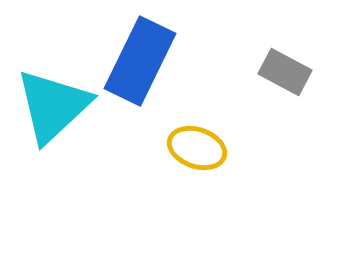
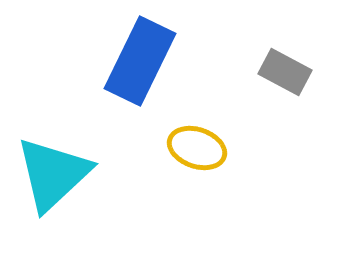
cyan triangle: moved 68 px down
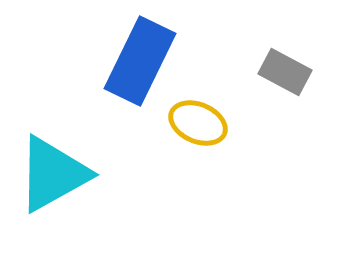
yellow ellipse: moved 1 px right, 25 px up; rotated 4 degrees clockwise
cyan triangle: rotated 14 degrees clockwise
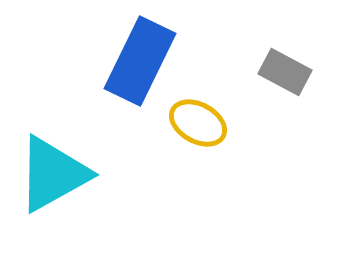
yellow ellipse: rotated 6 degrees clockwise
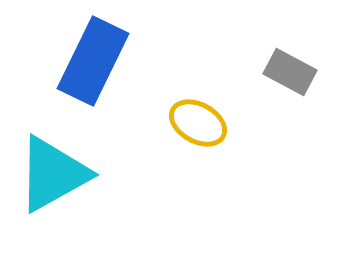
blue rectangle: moved 47 px left
gray rectangle: moved 5 px right
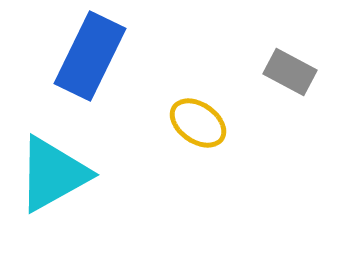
blue rectangle: moved 3 px left, 5 px up
yellow ellipse: rotated 6 degrees clockwise
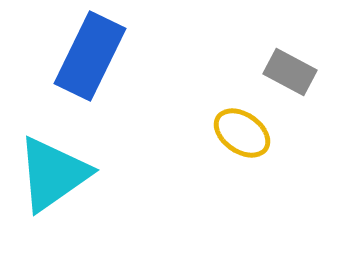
yellow ellipse: moved 44 px right, 10 px down
cyan triangle: rotated 6 degrees counterclockwise
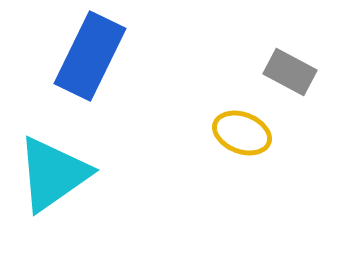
yellow ellipse: rotated 14 degrees counterclockwise
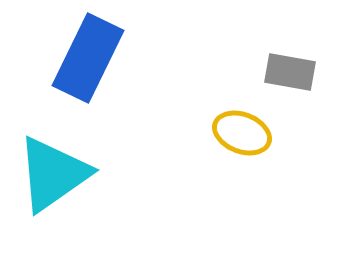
blue rectangle: moved 2 px left, 2 px down
gray rectangle: rotated 18 degrees counterclockwise
